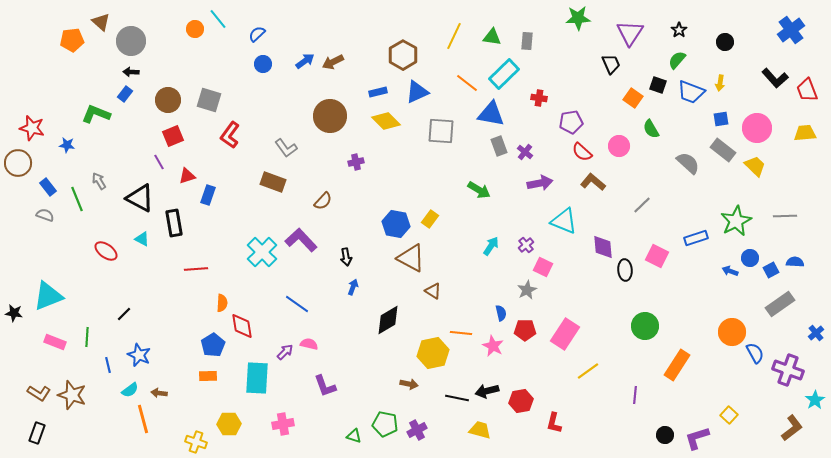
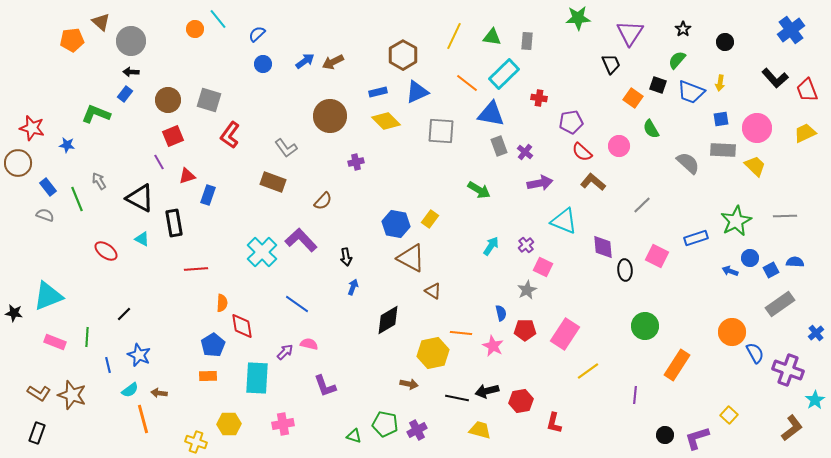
black star at (679, 30): moved 4 px right, 1 px up
yellow trapezoid at (805, 133): rotated 20 degrees counterclockwise
gray rectangle at (723, 150): rotated 35 degrees counterclockwise
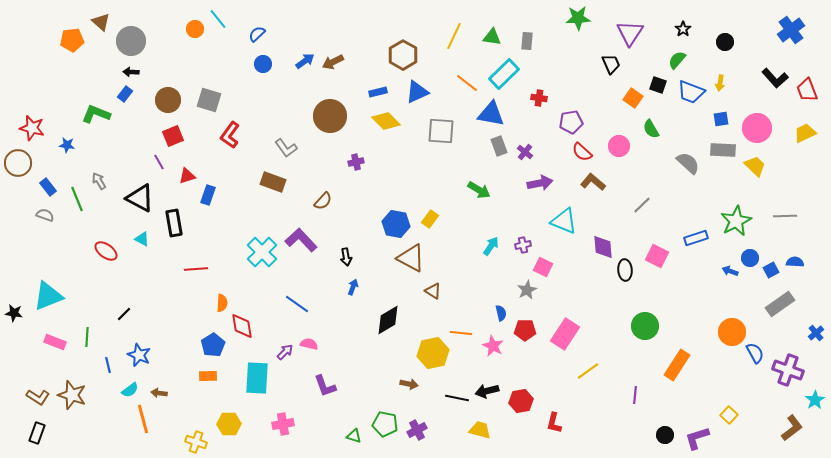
purple cross at (526, 245): moved 3 px left; rotated 28 degrees clockwise
brown L-shape at (39, 393): moved 1 px left, 4 px down
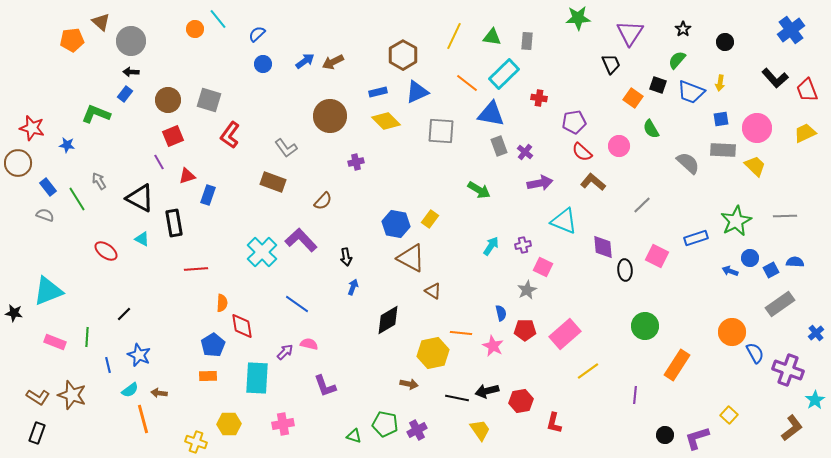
purple pentagon at (571, 122): moved 3 px right
green line at (77, 199): rotated 10 degrees counterclockwise
cyan triangle at (48, 296): moved 5 px up
pink rectangle at (565, 334): rotated 16 degrees clockwise
yellow trapezoid at (480, 430): rotated 40 degrees clockwise
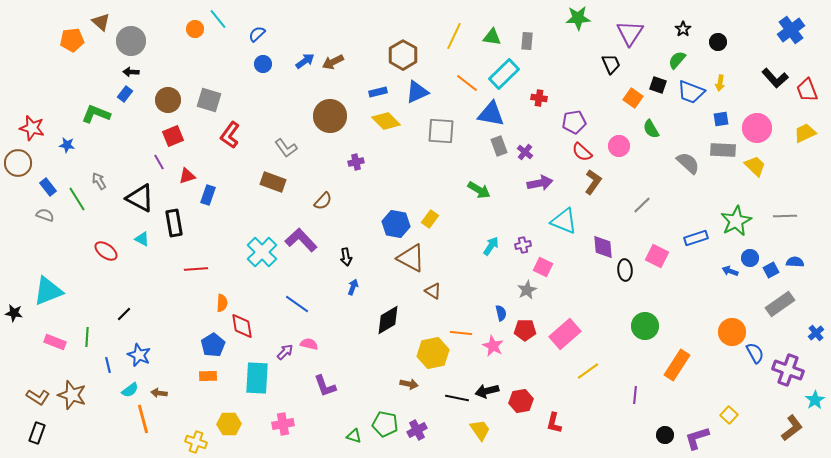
black circle at (725, 42): moved 7 px left
brown L-shape at (593, 182): rotated 85 degrees clockwise
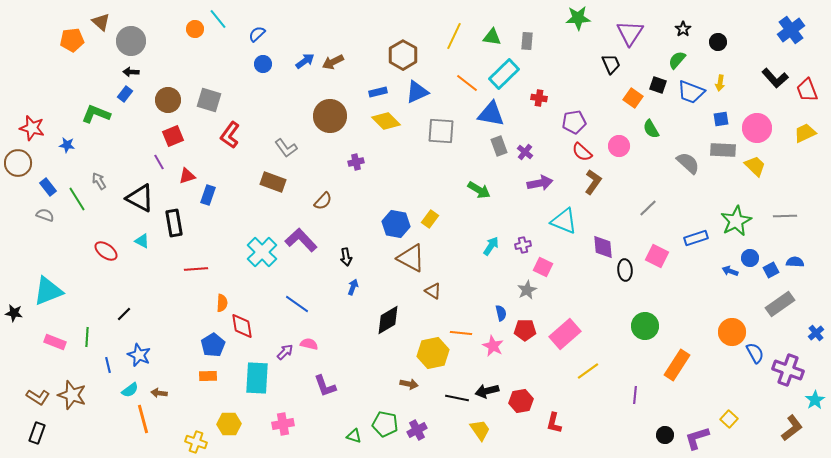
gray line at (642, 205): moved 6 px right, 3 px down
cyan triangle at (142, 239): moved 2 px down
yellow square at (729, 415): moved 4 px down
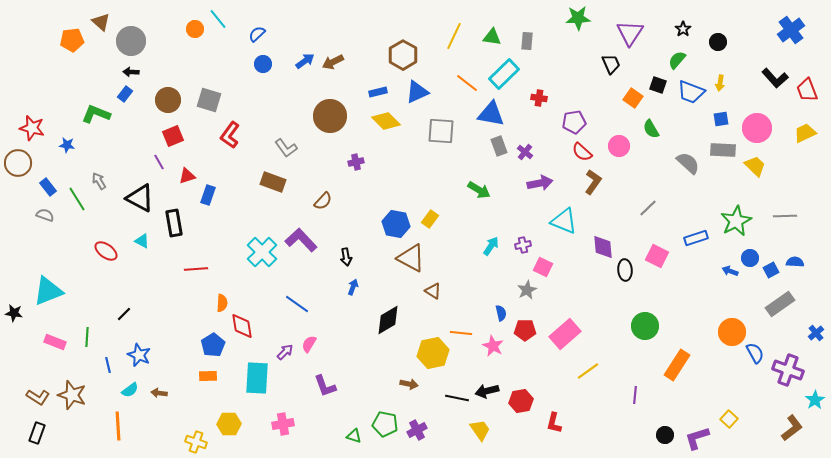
pink semicircle at (309, 344): rotated 72 degrees counterclockwise
orange line at (143, 419): moved 25 px left, 7 px down; rotated 12 degrees clockwise
